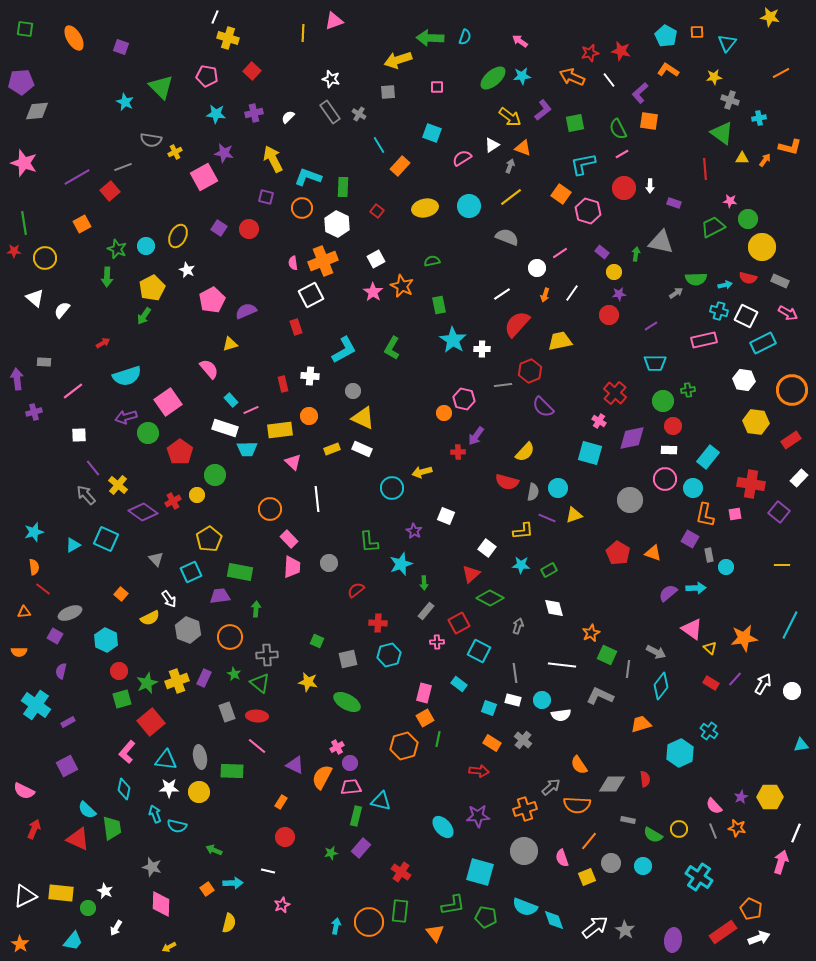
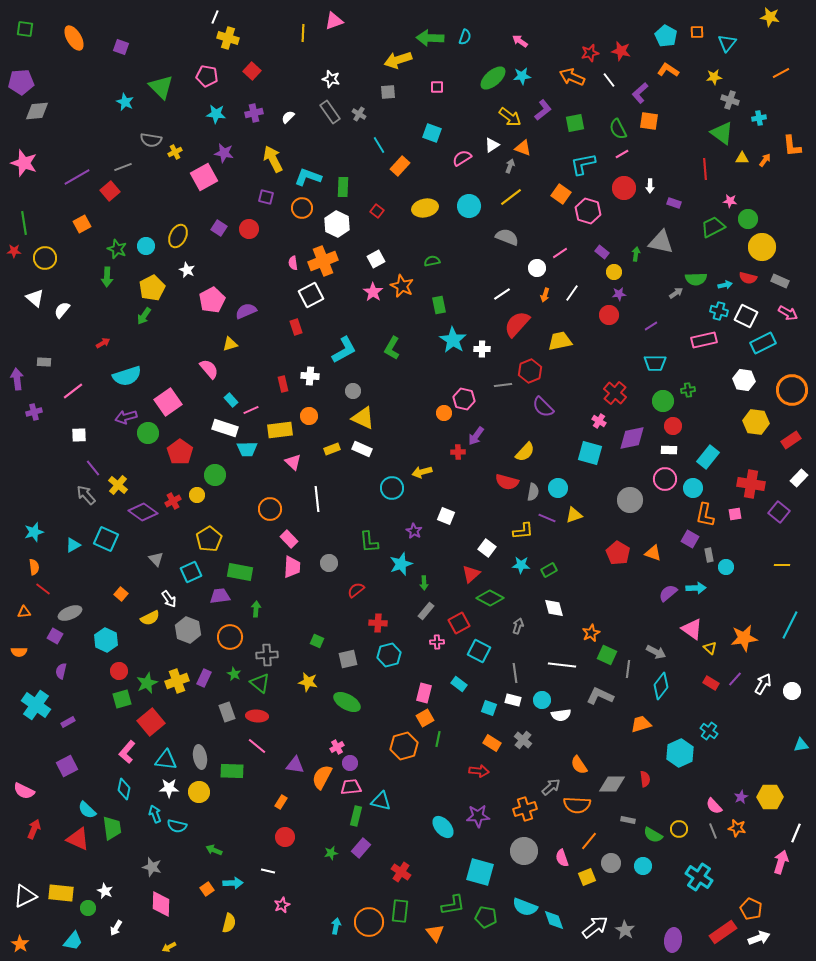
orange L-shape at (790, 147): moved 2 px right, 1 px up; rotated 70 degrees clockwise
purple triangle at (295, 765): rotated 18 degrees counterclockwise
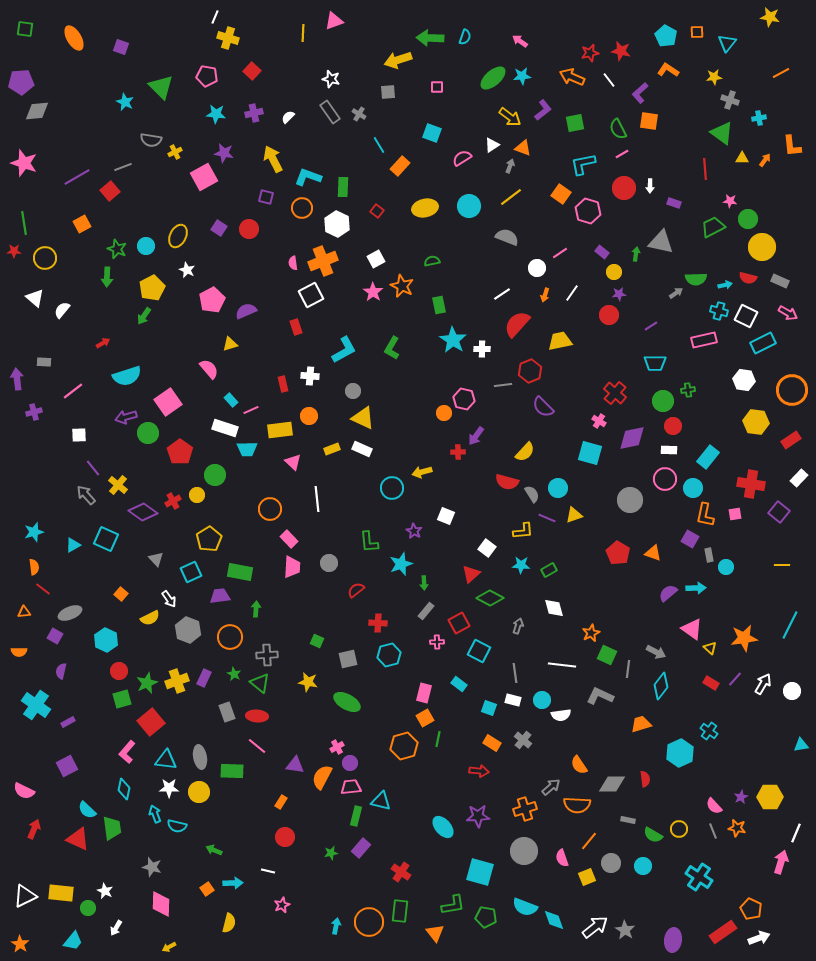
gray semicircle at (533, 492): moved 1 px left, 2 px down; rotated 42 degrees counterclockwise
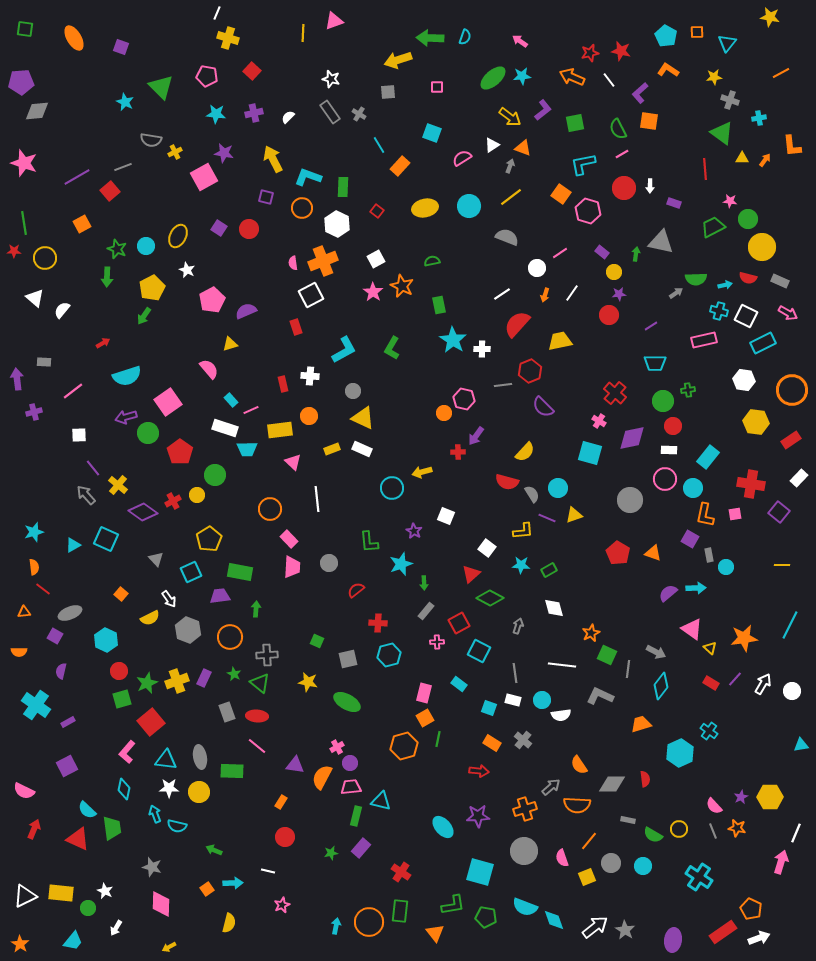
white line at (215, 17): moved 2 px right, 4 px up
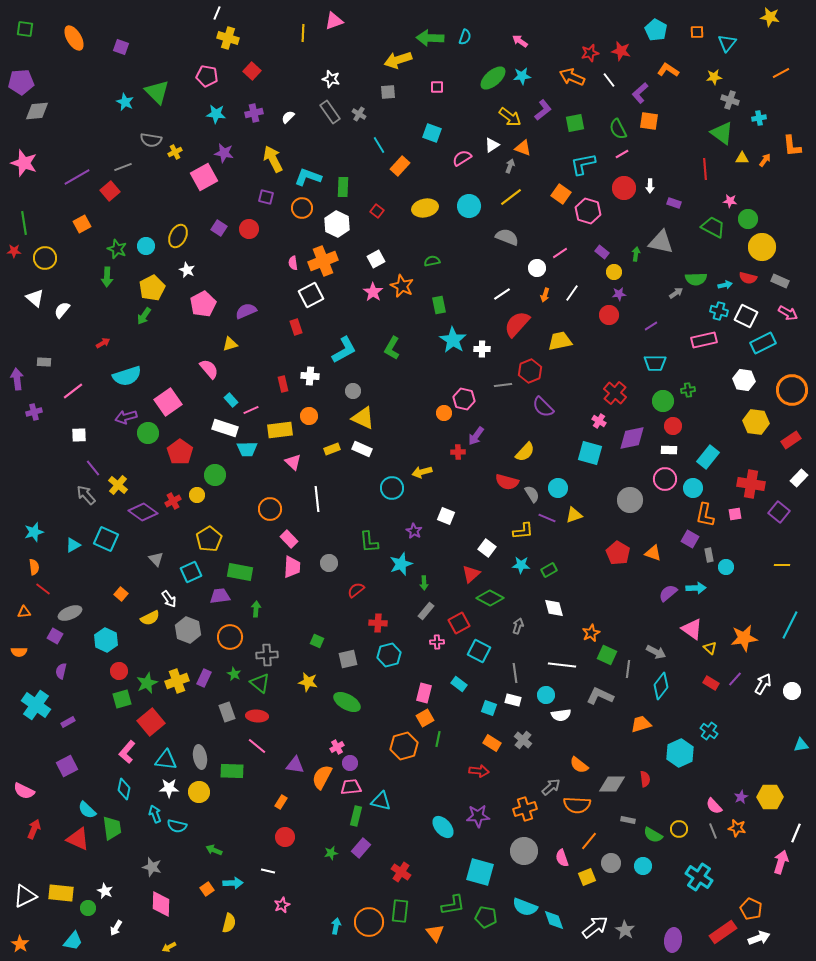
cyan pentagon at (666, 36): moved 10 px left, 6 px up
green triangle at (161, 87): moved 4 px left, 5 px down
green trapezoid at (713, 227): rotated 55 degrees clockwise
pink pentagon at (212, 300): moved 9 px left, 4 px down
cyan circle at (542, 700): moved 4 px right, 5 px up
orange semicircle at (579, 765): rotated 18 degrees counterclockwise
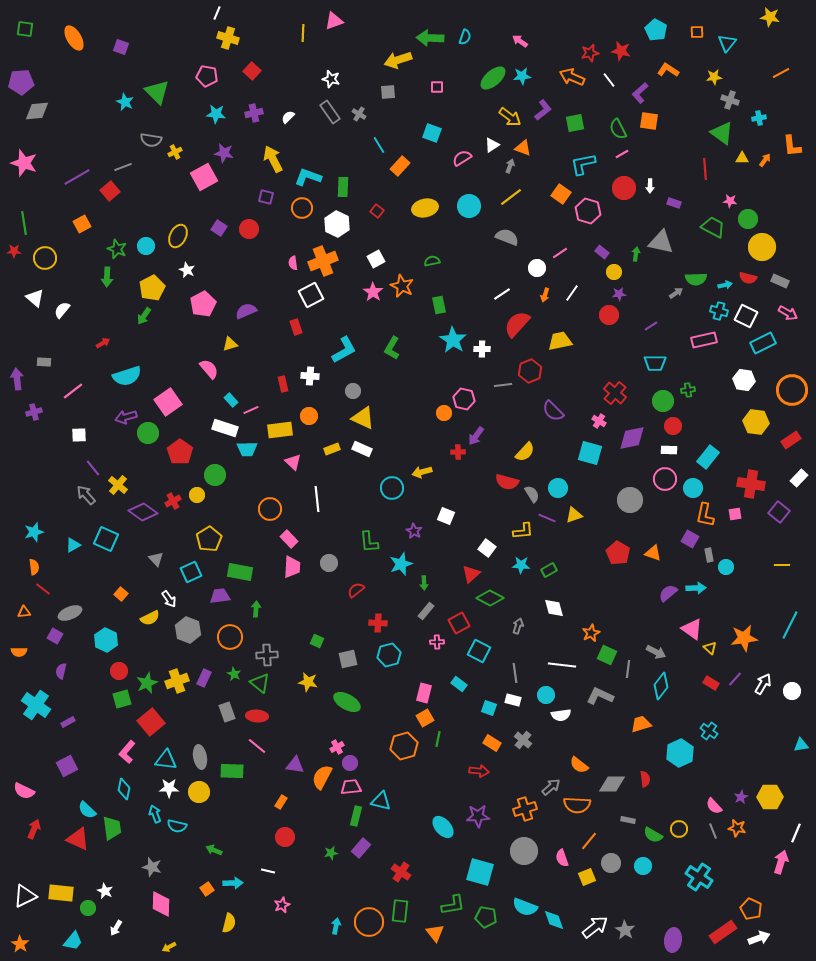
purple semicircle at (543, 407): moved 10 px right, 4 px down
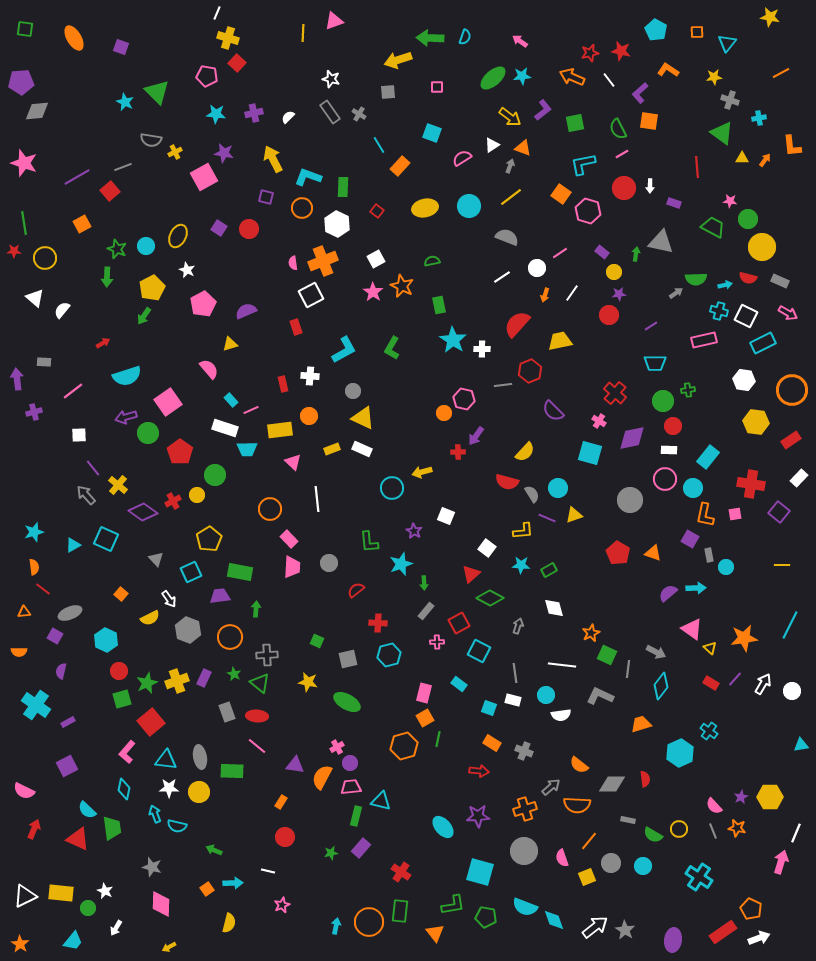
red square at (252, 71): moved 15 px left, 8 px up
red line at (705, 169): moved 8 px left, 2 px up
white line at (502, 294): moved 17 px up
gray cross at (523, 740): moved 1 px right, 11 px down; rotated 18 degrees counterclockwise
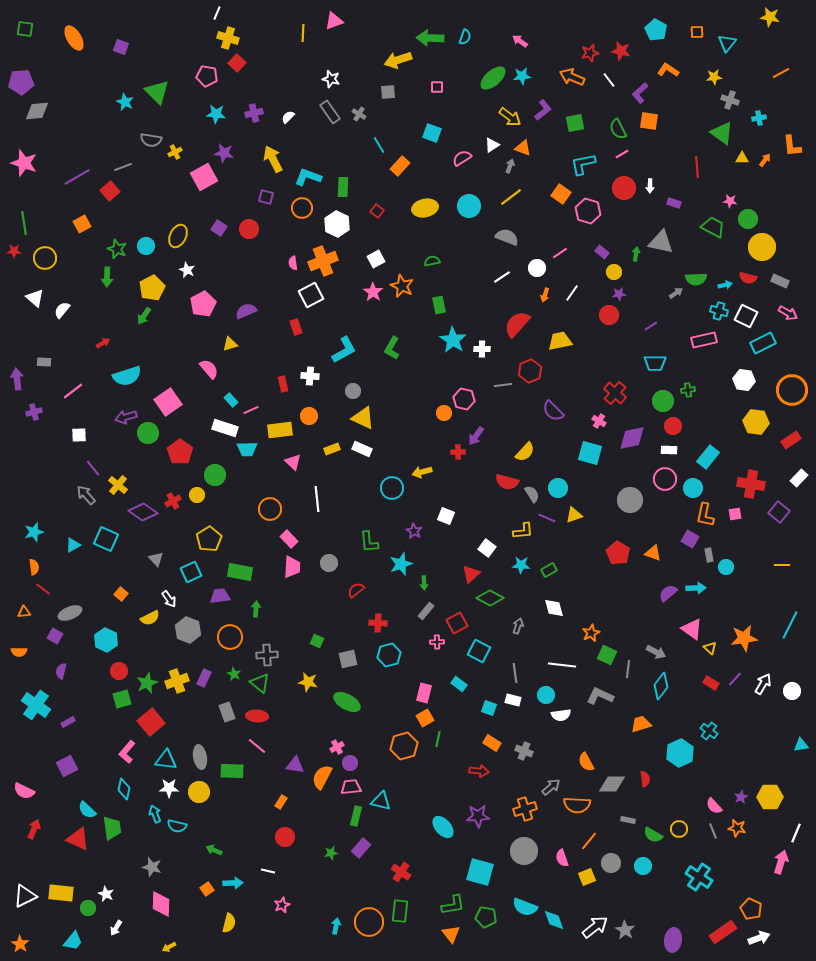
red square at (459, 623): moved 2 px left
orange semicircle at (579, 765): moved 7 px right, 3 px up; rotated 24 degrees clockwise
white star at (105, 891): moved 1 px right, 3 px down
orange triangle at (435, 933): moved 16 px right, 1 px down
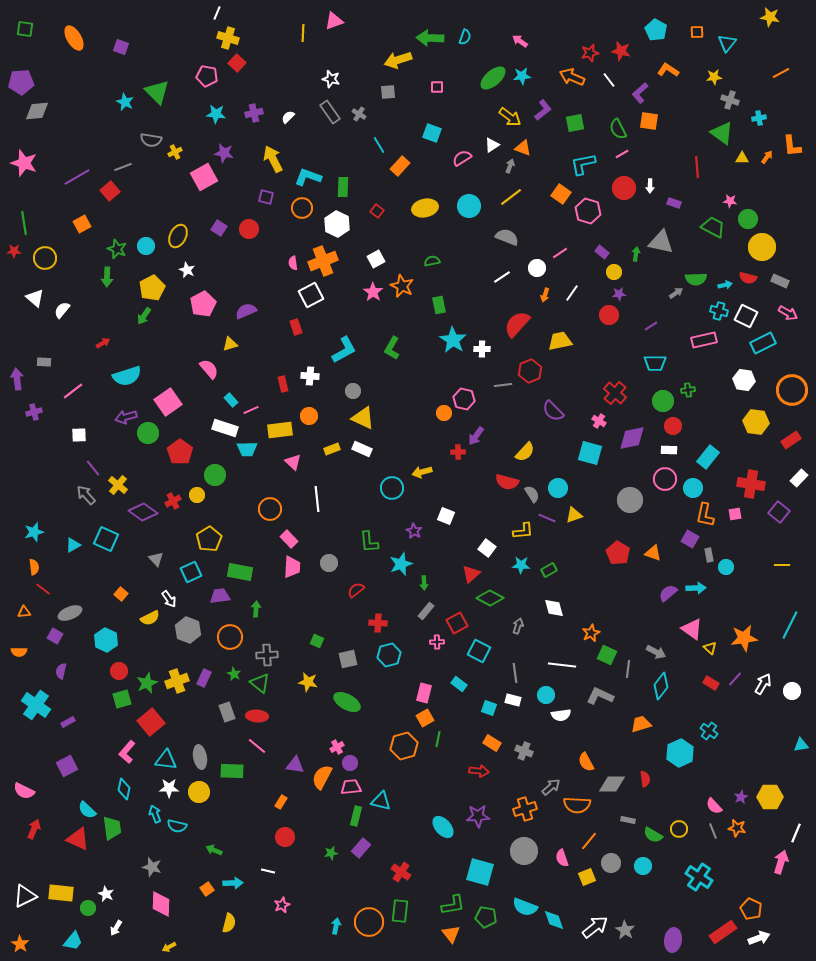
orange arrow at (765, 160): moved 2 px right, 3 px up
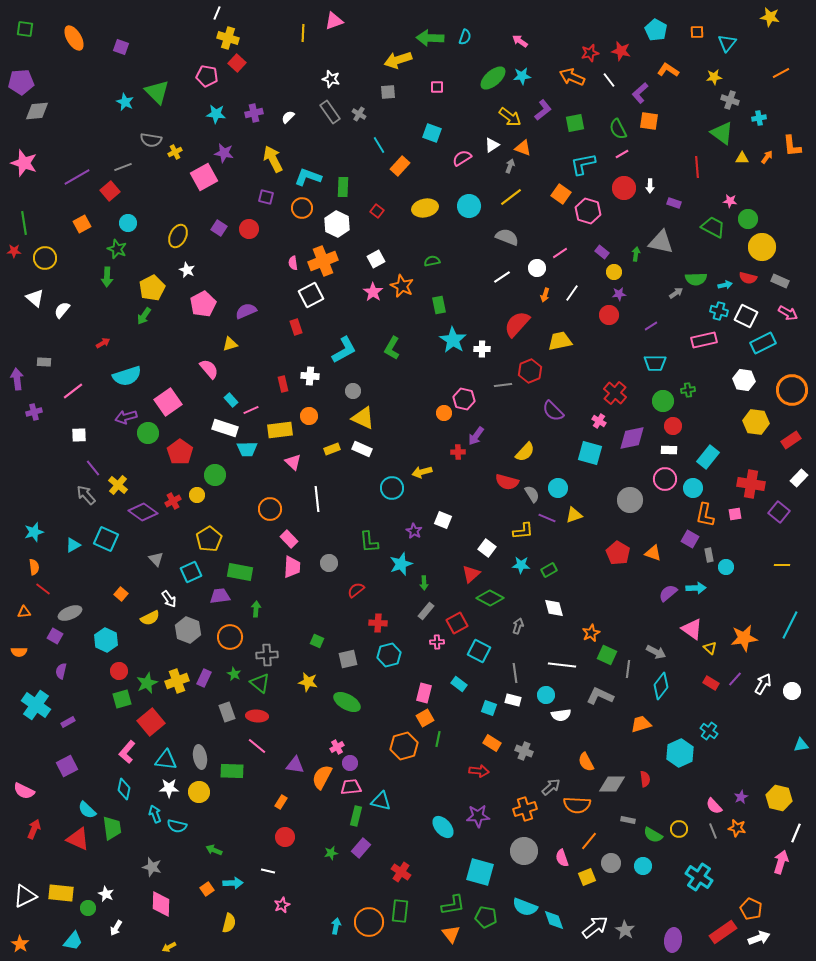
cyan circle at (146, 246): moved 18 px left, 23 px up
white square at (446, 516): moved 3 px left, 4 px down
yellow hexagon at (770, 797): moved 9 px right, 1 px down; rotated 15 degrees clockwise
